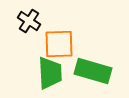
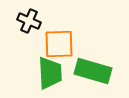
black cross: rotated 10 degrees counterclockwise
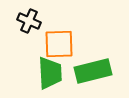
green rectangle: rotated 30 degrees counterclockwise
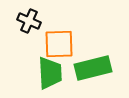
green rectangle: moved 3 px up
